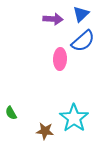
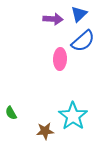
blue triangle: moved 2 px left
cyan star: moved 1 px left, 2 px up
brown star: rotated 12 degrees counterclockwise
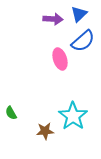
pink ellipse: rotated 20 degrees counterclockwise
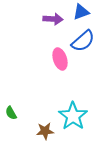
blue triangle: moved 2 px right, 2 px up; rotated 24 degrees clockwise
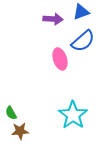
cyan star: moved 1 px up
brown star: moved 25 px left
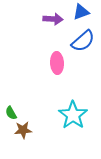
pink ellipse: moved 3 px left, 4 px down; rotated 15 degrees clockwise
brown star: moved 3 px right, 1 px up
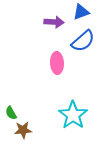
purple arrow: moved 1 px right, 3 px down
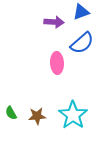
blue semicircle: moved 1 px left, 2 px down
brown star: moved 14 px right, 14 px up
